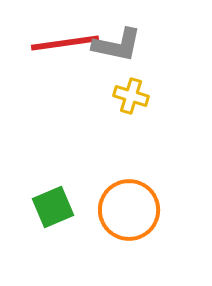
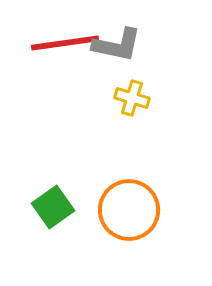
yellow cross: moved 1 px right, 2 px down
green square: rotated 12 degrees counterclockwise
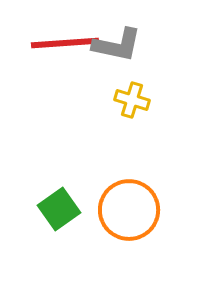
red line: rotated 4 degrees clockwise
yellow cross: moved 2 px down
green square: moved 6 px right, 2 px down
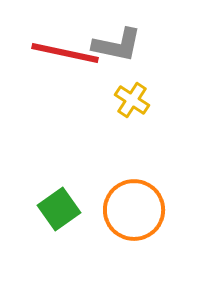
red line: moved 10 px down; rotated 16 degrees clockwise
yellow cross: rotated 16 degrees clockwise
orange circle: moved 5 px right
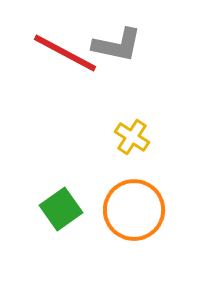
red line: rotated 16 degrees clockwise
yellow cross: moved 37 px down
green square: moved 2 px right
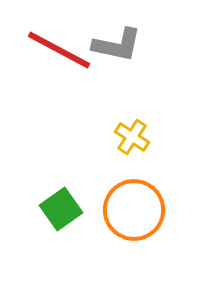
red line: moved 6 px left, 3 px up
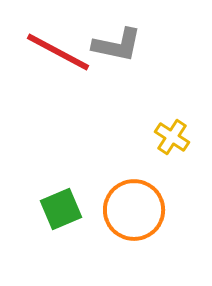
red line: moved 1 px left, 2 px down
yellow cross: moved 40 px right
green square: rotated 12 degrees clockwise
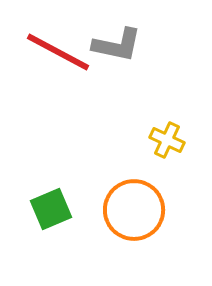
yellow cross: moved 5 px left, 3 px down; rotated 8 degrees counterclockwise
green square: moved 10 px left
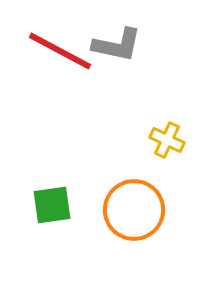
red line: moved 2 px right, 1 px up
green square: moved 1 px right, 4 px up; rotated 15 degrees clockwise
